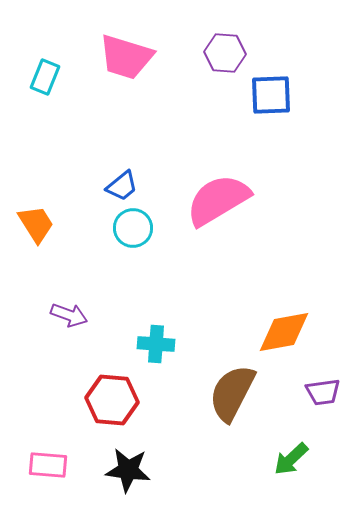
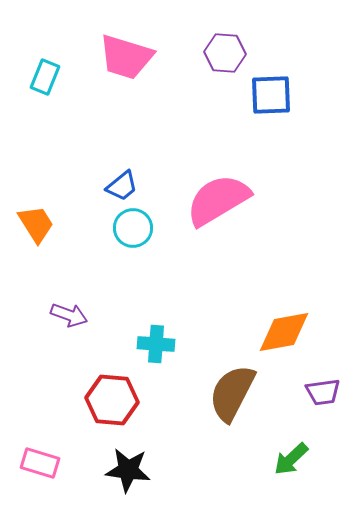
pink rectangle: moved 8 px left, 2 px up; rotated 12 degrees clockwise
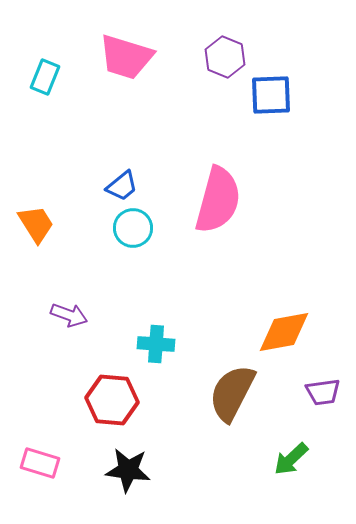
purple hexagon: moved 4 px down; rotated 18 degrees clockwise
pink semicircle: rotated 136 degrees clockwise
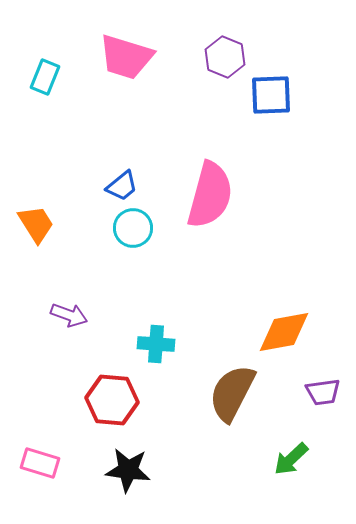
pink semicircle: moved 8 px left, 5 px up
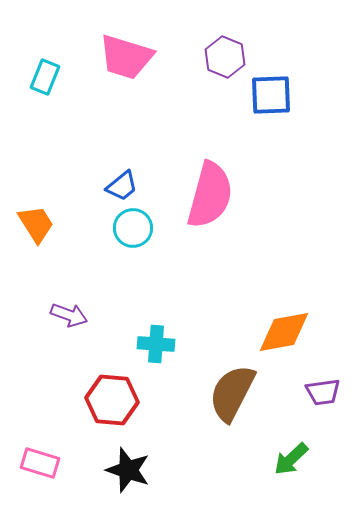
black star: rotated 12 degrees clockwise
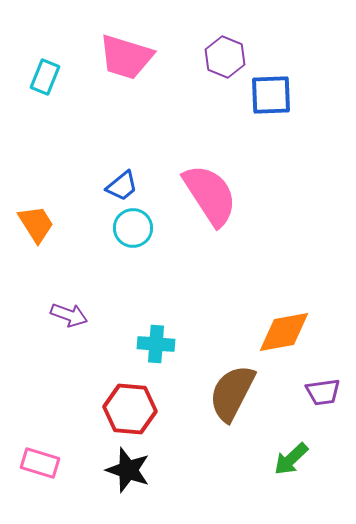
pink semicircle: rotated 48 degrees counterclockwise
red hexagon: moved 18 px right, 9 px down
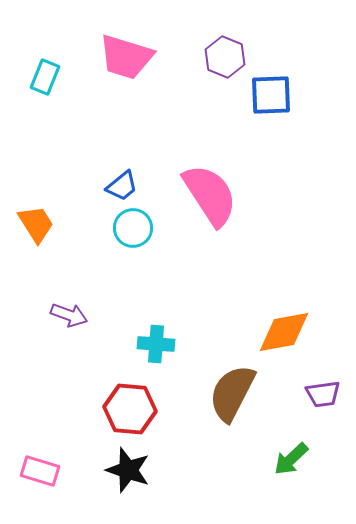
purple trapezoid: moved 2 px down
pink rectangle: moved 8 px down
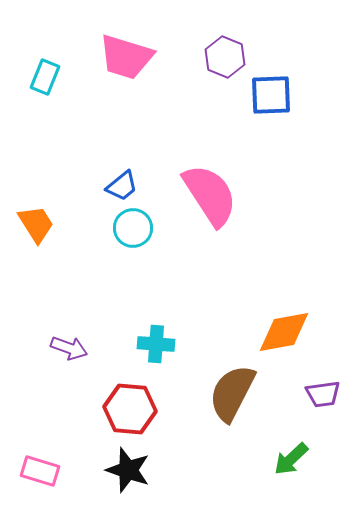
purple arrow: moved 33 px down
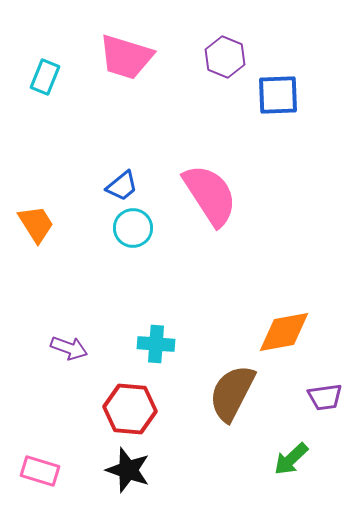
blue square: moved 7 px right
purple trapezoid: moved 2 px right, 3 px down
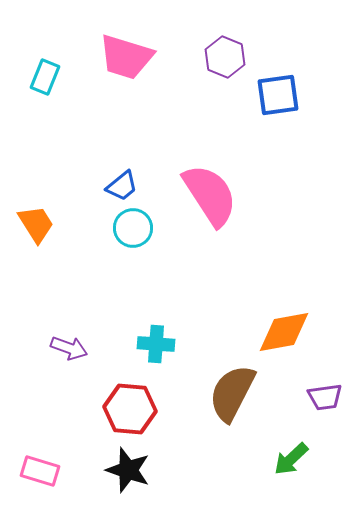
blue square: rotated 6 degrees counterclockwise
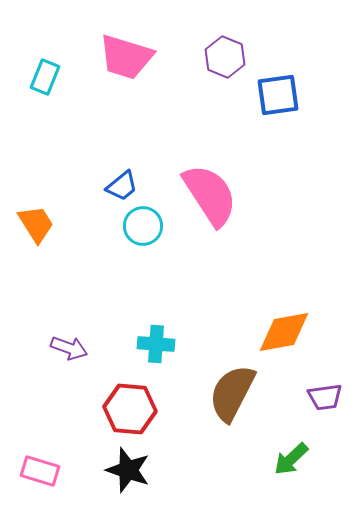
cyan circle: moved 10 px right, 2 px up
